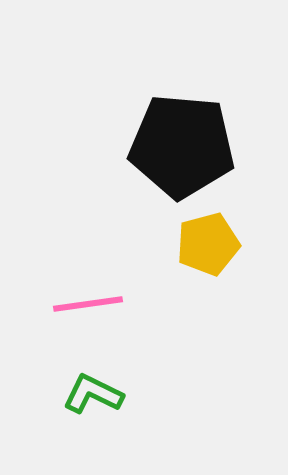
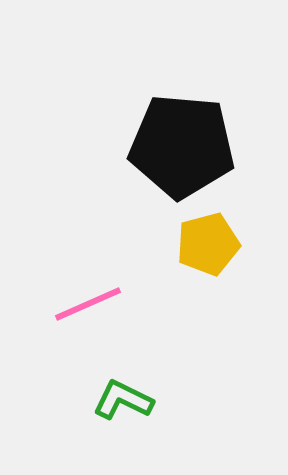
pink line: rotated 16 degrees counterclockwise
green L-shape: moved 30 px right, 6 px down
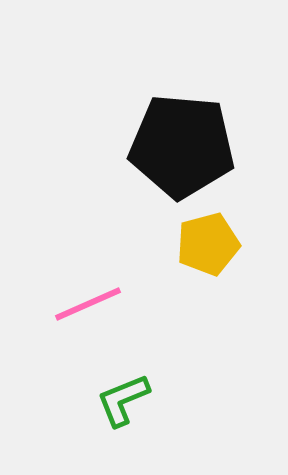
green L-shape: rotated 48 degrees counterclockwise
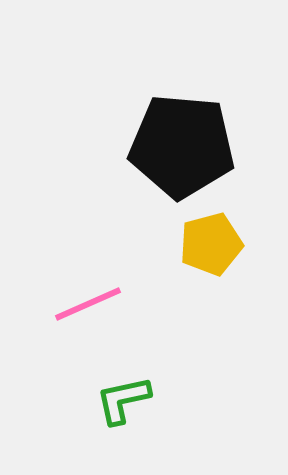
yellow pentagon: moved 3 px right
green L-shape: rotated 10 degrees clockwise
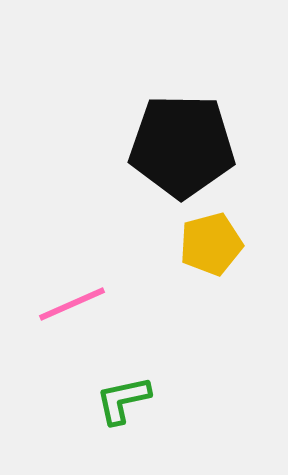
black pentagon: rotated 4 degrees counterclockwise
pink line: moved 16 px left
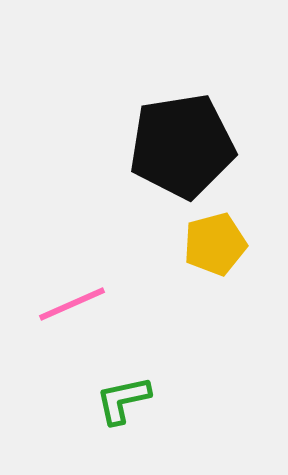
black pentagon: rotated 10 degrees counterclockwise
yellow pentagon: moved 4 px right
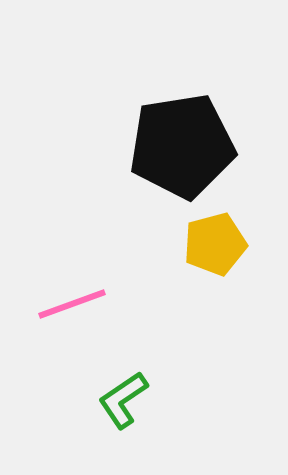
pink line: rotated 4 degrees clockwise
green L-shape: rotated 22 degrees counterclockwise
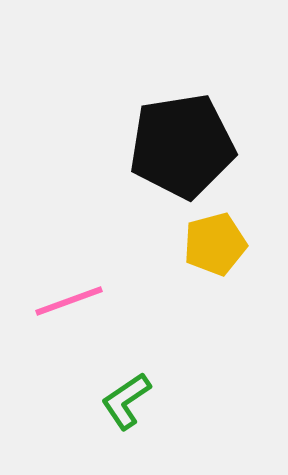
pink line: moved 3 px left, 3 px up
green L-shape: moved 3 px right, 1 px down
